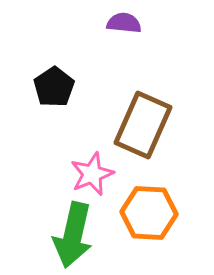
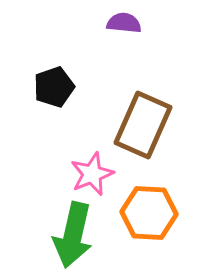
black pentagon: rotated 15 degrees clockwise
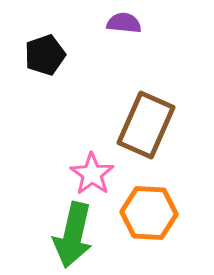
black pentagon: moved 9 px left, 32 px up
brown rectangle: moved 3 px right
pink star: rotated 15 degrees counterclockwise
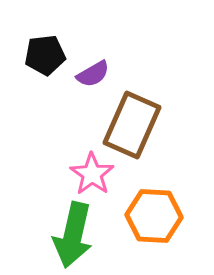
purple semicircle: moved 31 px left, 51 px down; rotated 144 degrees clockwise
black pentagon: rotated 12 degrees clockwise
brown rectangle: moved 14 px left
orange hexagon: moved 5 px right, 3 px down
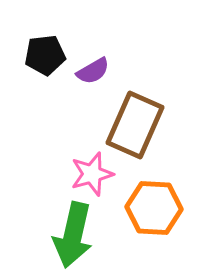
purple semicircle: moved 3 px up
brown rectangle: moved 3 px right
pink star: rotated 21 degrees clockwise
orange hexagon: moved 8 px up
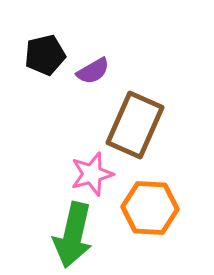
black pentagon: rotated 6 degrees counterclockwise
orange hexagon: moved 4 px left
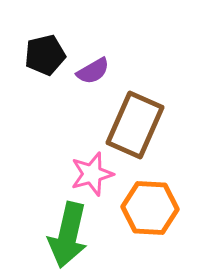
green arrow: moved 5 px left
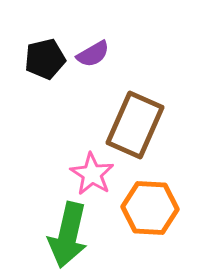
black pentagon: moved 4 px down
purple semicircle: moved 17 px up
pink star: rotated 24 degrees counterclockwise
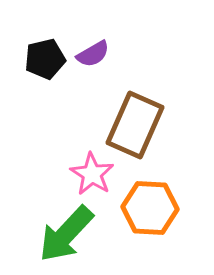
green arrow: moved 2 px left, 1 px up; rotated 30 degrees clockwise
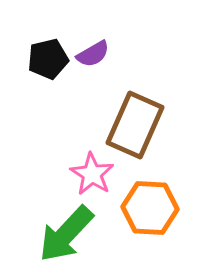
black pentagon: moved 3 px right
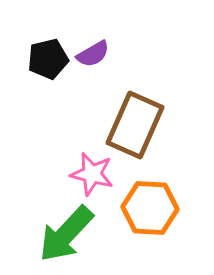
pink star: rotated 18 degrees counterclockwise
